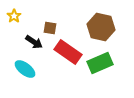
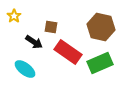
brown square: moved 1 px right, 1 px up
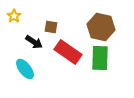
green rectangle: moved 5 px up; rotated 65 degrees counterclockwise
cyan ellipse: rotated 15 degrees clockwise
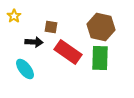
black arrow: rotated 30 degrees counterclockwise
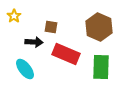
brown hexagon: moved 2 px left; rotated 12 degrees clockwise
red rectangle: moved 2 px left, 2 px down; rotated 12 degrees counterclockwise
green rectangle: moved 1 px right, 9 px down
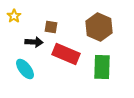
green rectangle: moved 1 px right
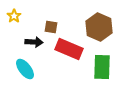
red rectangle: moved 3 px right, 5 px up
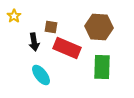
brown hexagon: rotated 20 degrees counterclockwise
black arrow: rotated 78 degrees clockwise
red rectangle: moved 2 px left, 1 px up
cyan ellipse: moved 16 px right, 6 px down
